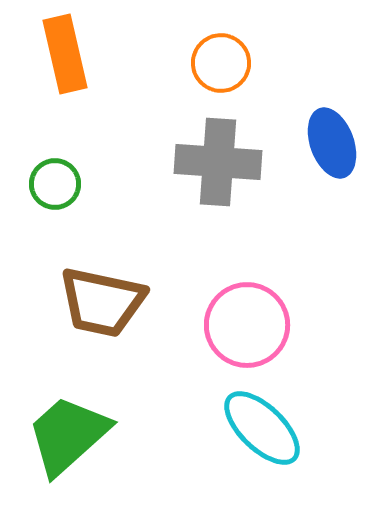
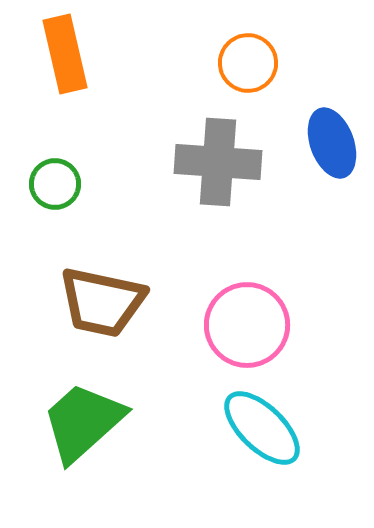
orange circle: moved 27 px right
green trapezoid: moved 15 px right, 13 px up
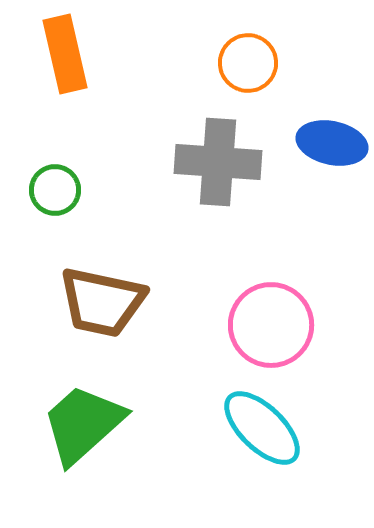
blue ellipse: rotated 58 degrees counterclockwise
green circle: moved 6 px down
pink circle: moved 24 px right
green trapezoid: moved 2 px down
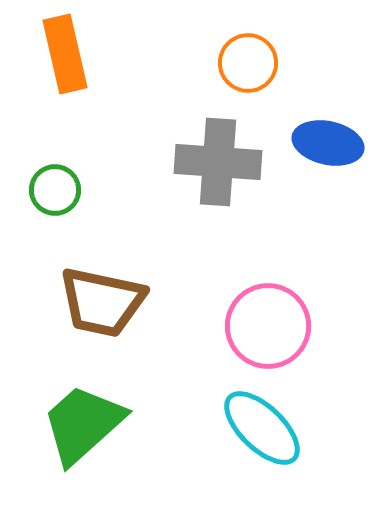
blue ellipse: moved 4 px left
pink circle: moved 3 px left, 1 px down
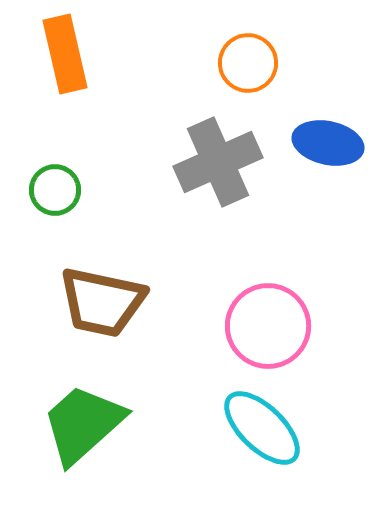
gray cross: rotated 28 degrees counterclockwise
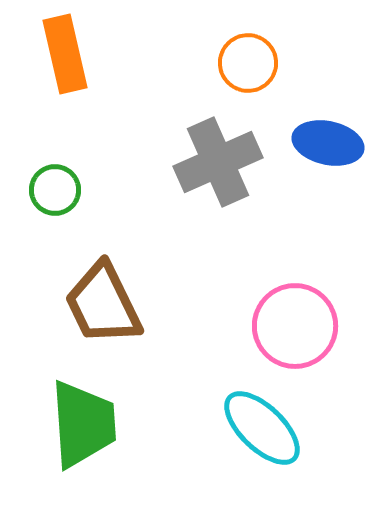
brown trapezoid: moved 1 px right, 2 px down; rotated 52 degrees clockwise
pink circle: moved 27 px right
green trapezoid: rotated 128 degrees clockwise
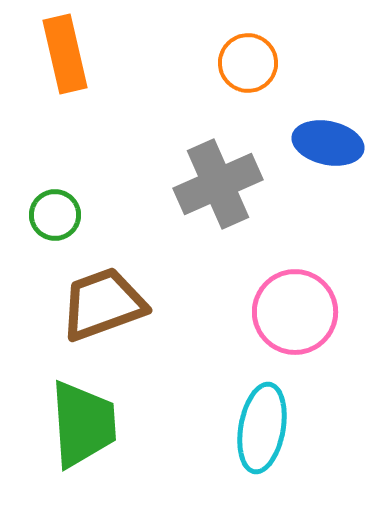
gray cross: moved 22 px down
green circle: moved 25 px down
brown trapezoid: rotated 96 degrees clockwise
pink circle: moved 14 px up
cyan ellipse: rotated 56 degrees clockwise
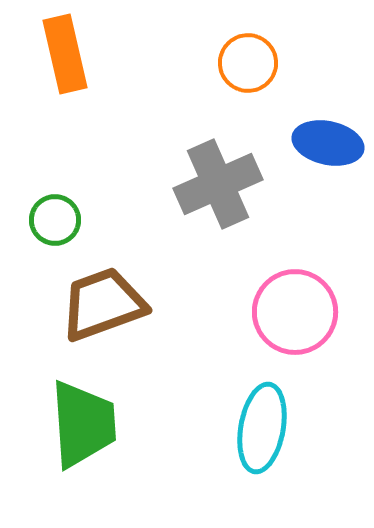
green circle: moved 5 px down
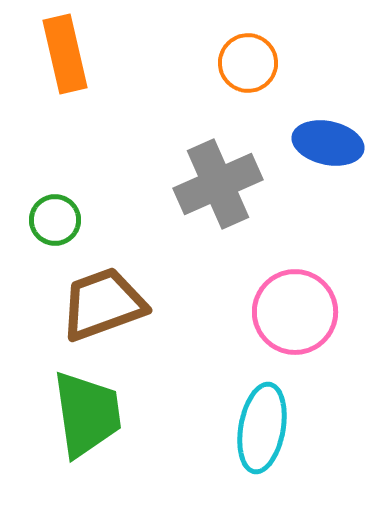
green trapezoid: moved 4 px right, 10 px up; rotated 4 degrees counterclockwise
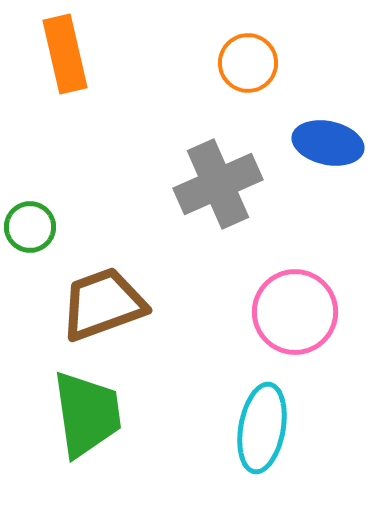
green circle: moved 25 px left, 7 px down
